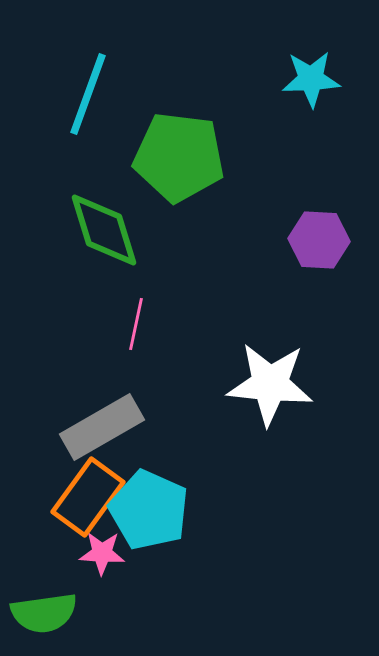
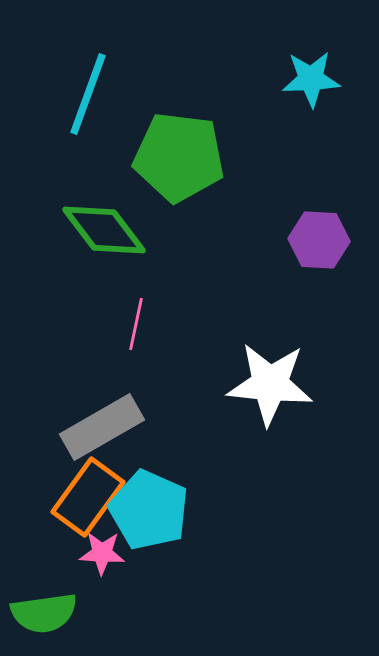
green diamond: rotated 20 degrees counterclockwise
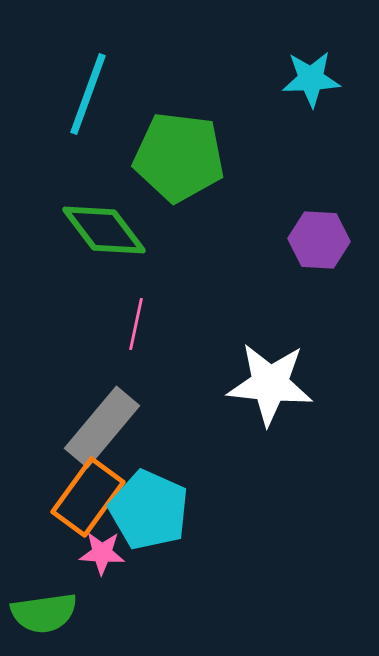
gray rectangle: rotated 20 degrees counterclockwise
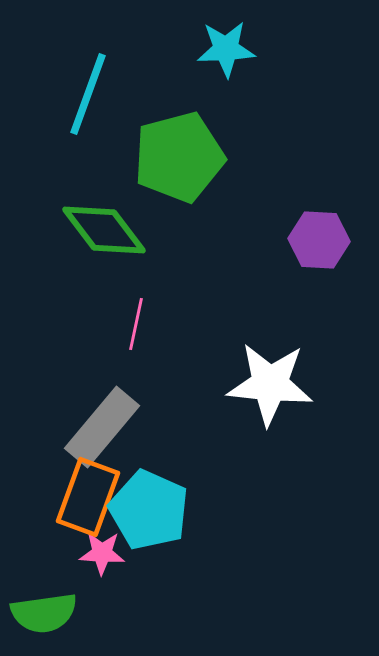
cyan star: moved 85 px left, 30 px up
green pentagon: rotated 22 degrees counterclockwise
orange rectangle: rotated 16 degrees counterclockwise
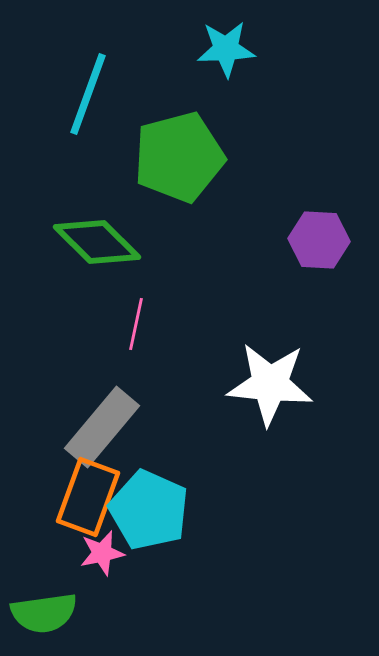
green diamond: moved 7 px left, 12 px down; rotated 8 degrees counterclockwise
pink star: rotated 15 degrees counterclockwise
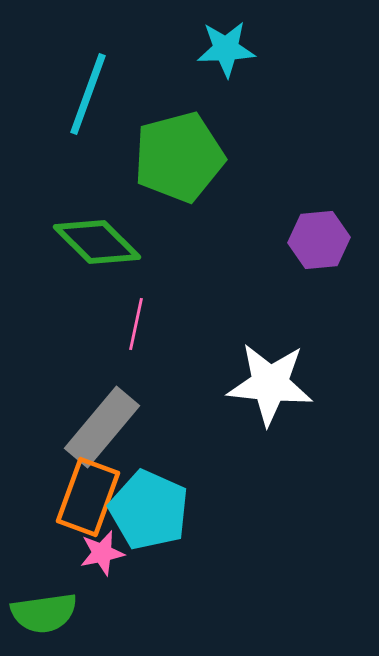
purple hexagon: rotated 8 degrees counterclockwise
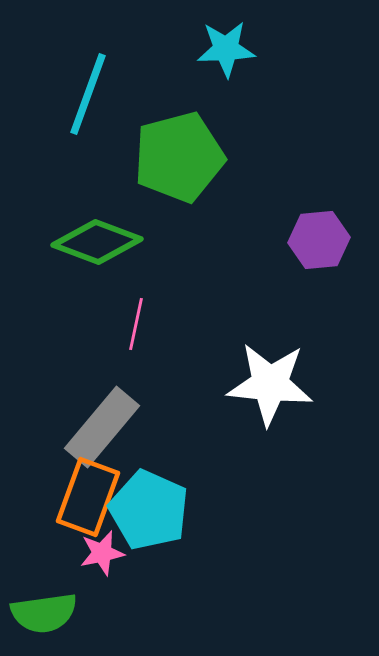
green diamond: rotated 24 degrees counterclockwise
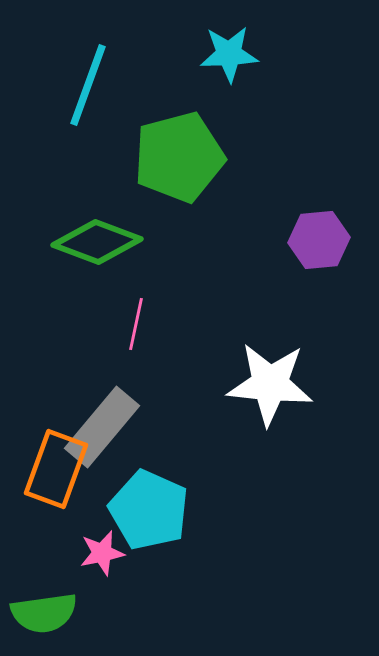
cyan star: moved 3 px right, 5 px down
cyan line: moved 9 px up
orange rectangle: moved 32 px left, 28 px up
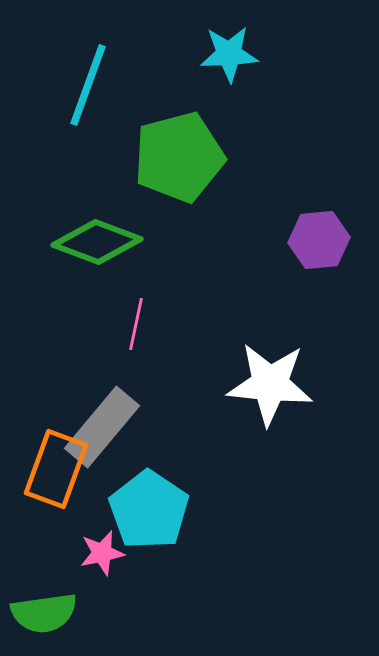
cyan pentagon: rotated 10 degrees clockwise
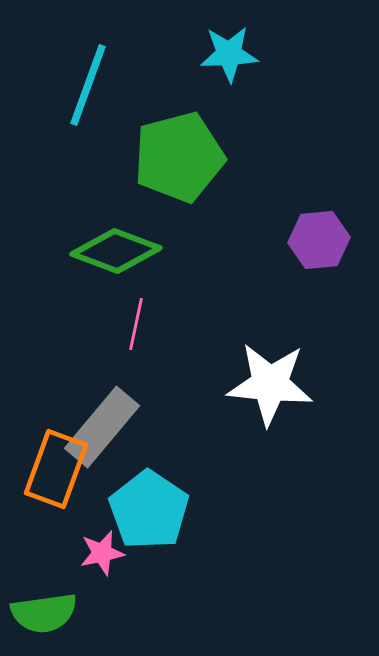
green diamond: moved 19 px right, 9 px down
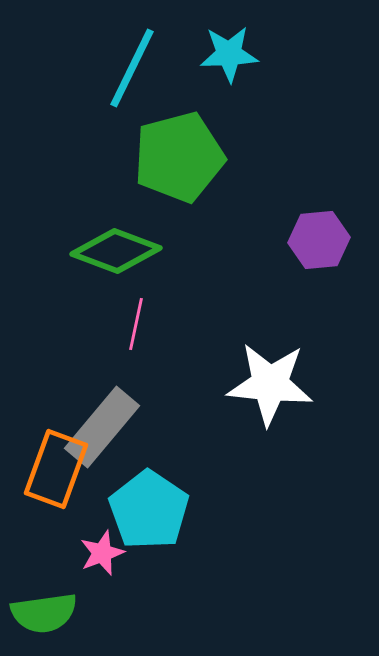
cyan line: moved 44 px right, 17 px up; rotated 6 degrees clockwise
pink star: rotated 9 degrees counterclockwise
